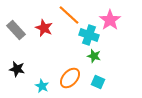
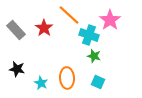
red star: rotated 12 degrees clockwise
orange ellipse: moved 3 px left; rotated 45 degrees counterclockwise
cyan star: moved 1 px left, 3 px up
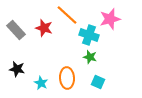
orange line: moved 2 px left
pink star: moved 1 px up; rotated 20 degrees clockwise
red star: rotated 18 degrees counterclockwise
green star: moved 4 px left, 1 px down
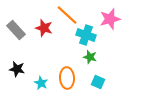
cyan cross: moved 3 px left
